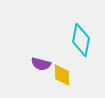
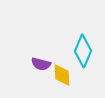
cyan diamond: moved 2 px right, 11 px down; rotated 12 degrees clockwise
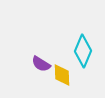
purple semicircle: rotated 18 degrees clockwise
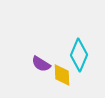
cyan diamond: moved 4 px left, 4 px down
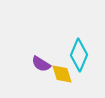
yellow diamond: moved 1 px up; rotated 15 degrees counterclockwise
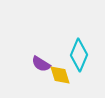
yellow diamond: moved 2 px left, 1 px down
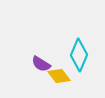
yellow diamond: moved 1 px left, 1 px down; rotated 20 degrees counterclockwise
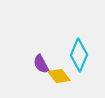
purple semicircle: rotated 30 degrees clockwise
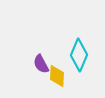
yellow diamond: moved 2 px left; rotated 40 degrees clockwise
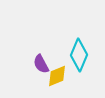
yellow diamond: rotated 65 degrees clockwise
